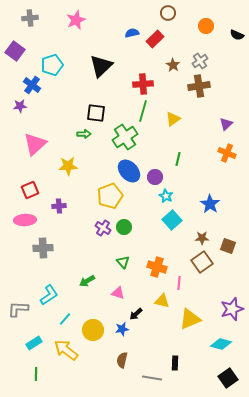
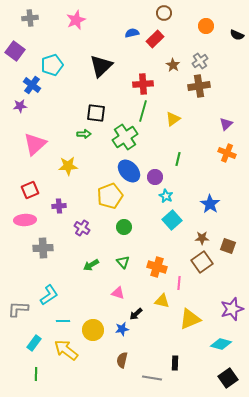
brown circle at (168, 13): moved 4 px left
purple cross at (103, 228): moved 21 px left
green arrow at (87, 281): moved 4 px right, 16 px up
cyan line at (65, 319): moved 2 px left, 2 px down; rotated 48 degrees clockwise
cyan rectangle at (34, 343): rotated 21 degrees counterclockwise
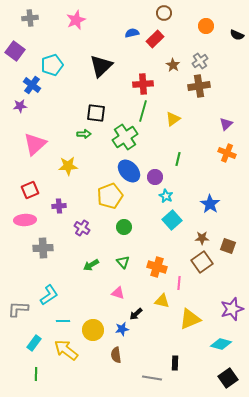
brown semicircle at (122, 360): moved 6 px left, 5 px up; rotated 21 degrees counterclockwise
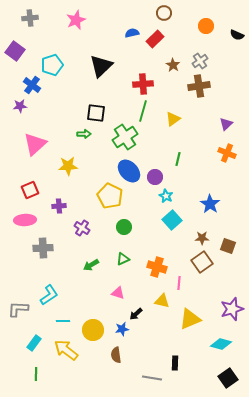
yellow pentagon at (110, 196): rotated 25 degrees counterclockwise
green triangle at (123, 262): moved 3 px up; rotated 48 degrees clockwise
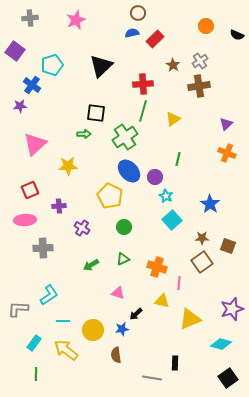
brown circle at (164, 13): moved 26 px left
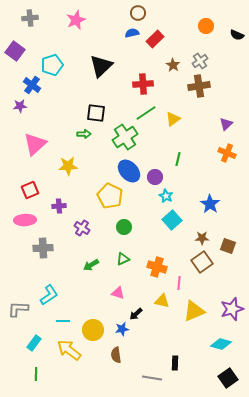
green line at (143, 111): moved 3 px right, 2 px down; rotated 40 degrees clockwise
yellow triangle at (190, 319): moved 4 px right, 8 px up
yellow arrow at (66, 350): moved 3 px right
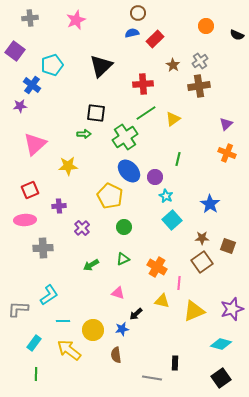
purple cross at (82, 228): rotated 14 degrees clockwise
orange cross at (157, 267): rotated 12 degrees clockwise
black square at (228, 378): moved 7 px left
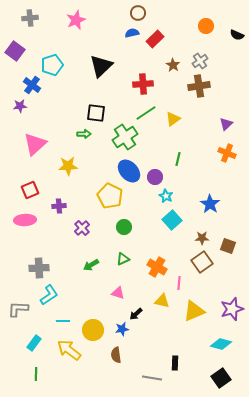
gray cross at (43, 248): moved 4 px left, 20 px down
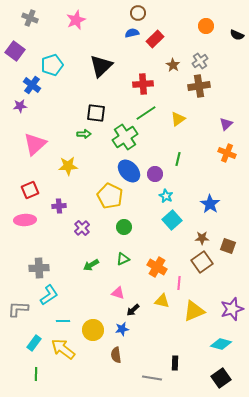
gray cross at (30, 18): rotated 28 degrees clockwise
yellow triangle at (173, 119): moved 5 px right
purple circle at (155, 177): moved 3 px up
black arrow at (136, 314): moved 3 px left, 4 px up
yellow arrow at (69, 350): moved 6 px left, 1 px up
